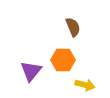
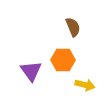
purple triangle: rotated 15 degrees counterclockwise
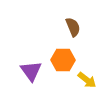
yellow arrow: moved 2 px right, 5 px up; rotated 24 degrees clockwise
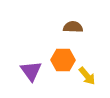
brown semicircle: rotated 66 degrees counterclockwise
yellow arrow: moved 4 px up; rotated 12 degrees clockwise
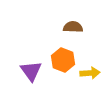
orange hexagon: rotated 20 degrees clockwise
yellow arrow: moved 3 px right, 3 px up; rotated 54 degrees counterclockwise
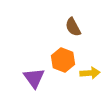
brown semicircle: rotated 120 degrees counterclockwise
purple triangle: moved 3 px right, 7 px down
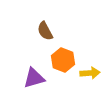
brown semicircle: moved 28 px left, 4 px down
purple triangle: rotated 50 degrees clockwise
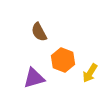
brown semicircle: moved 6 px left, 1 px down
yellow arrow: rotated 126 degrees clockwise
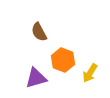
purple triangle: moved 2 px right
